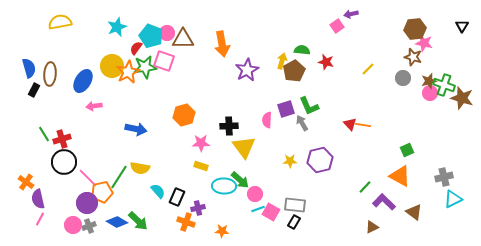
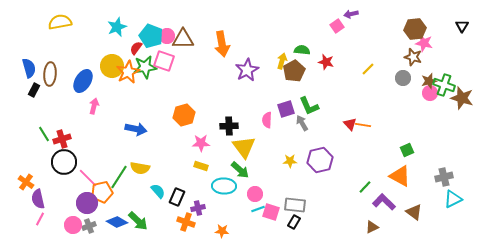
pink circle at (167, 33): moved 3 px down
pink arrow at (94, 106): rotated 112 degrees clockwise
green arrow at (240, 180): moved 10 px up
pink square at (271, 212): rotated 12 degrees counterclockwise
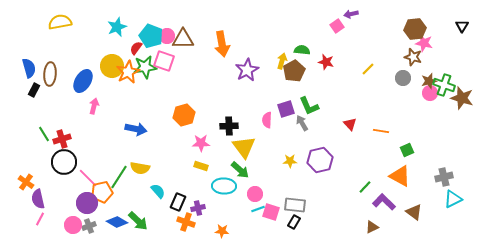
orange line at (363, 125): moved 18 px right, 6 px down
black rectangle at (177, 197): moved 1 px right, 5 px down
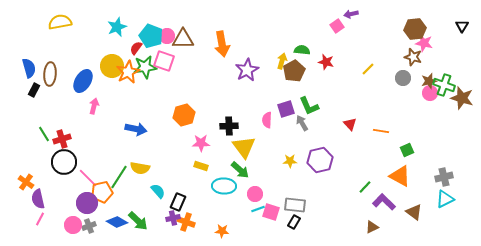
cyan triangle at (453, 199): moved 8 px left
purple cross at (198, 208): moved 25 px left, 10 px down
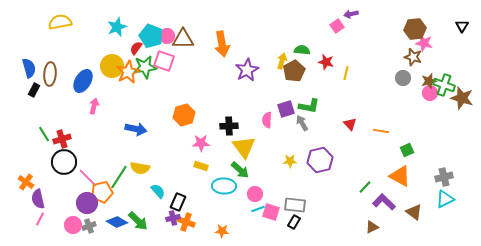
yellow line at (368, 69): moved 22 px left, 4 px down; rotated 32 degrees counterclockwise
green L-shape at (309, 106): rotated 55 degrees counterclockwise
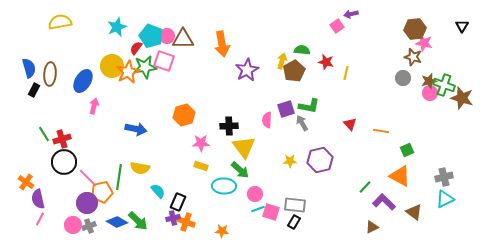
green line at (119, 177): rotated 25 degrees counterclockwise
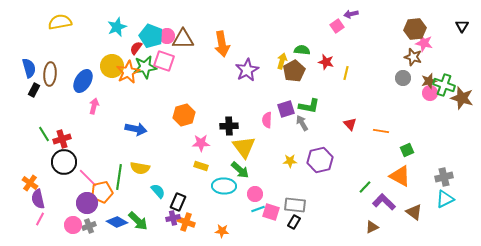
orange cross at (26, 182): moved 4 px right, 1 px down
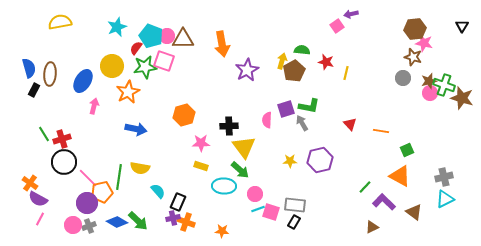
orange star at (128, 72): moved 20 px down
purple semicircle at (38, 199): rotated 48 degrees counterclockwise
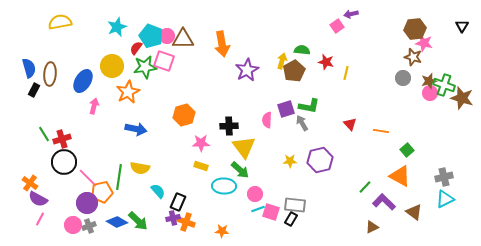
green square at (407, 150): rotated 16 degrees counterclockwise
black rectangle at (294, 222): moved 3 px left, 3 px up
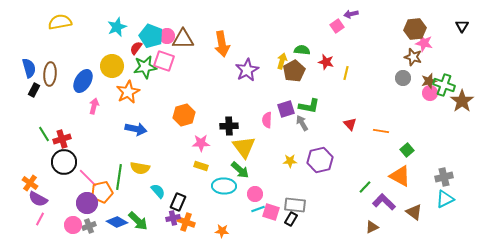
brown star at (462, 98): moved 3 px down; rotated 20 degrees clockwise
